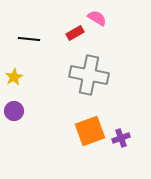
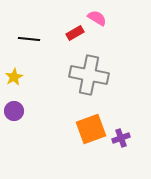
orange square: moved 1 px right, 2 px up
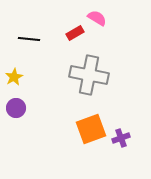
purple circle: moved 2 px right, 3 px up
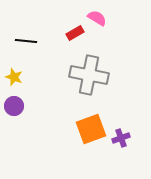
black line: moved 3 px left, 2 px down
yellow star: rotated 24 degrees counterclockwise
purple circle: moved 2 px left, 2 px up
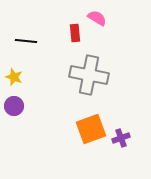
red rectangle: rotated 66 degrees counterclockwise
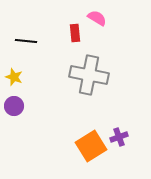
orange square: moved 17 px down; rotated 12 degrees counterclockwise
purple cross: moved 2 px left, 1 px up
